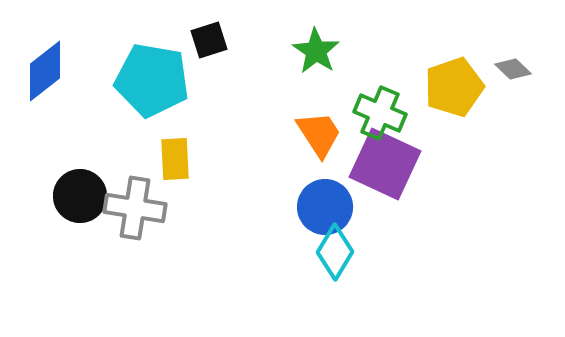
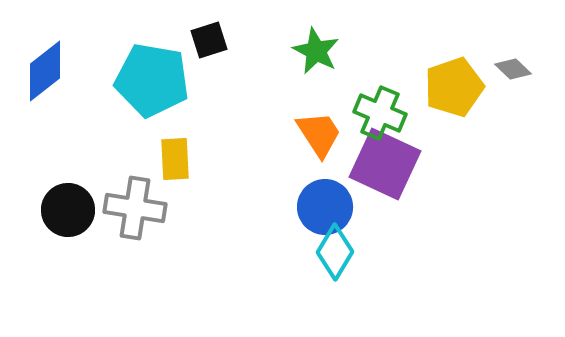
green star: rotated 6 degrees counterclockwise
black circle: moved 12 px left, 14 px down
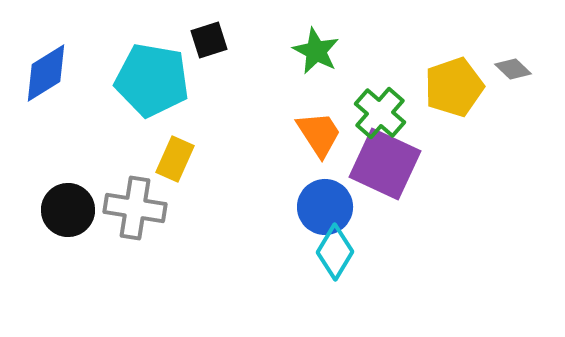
blue diamond: moved 1 px right, 2 px down; rotated 6 degrees clockwise
green cross: rotated 18 degrees clockwise
yellow rectangle: rotated 27 degrees clockwise
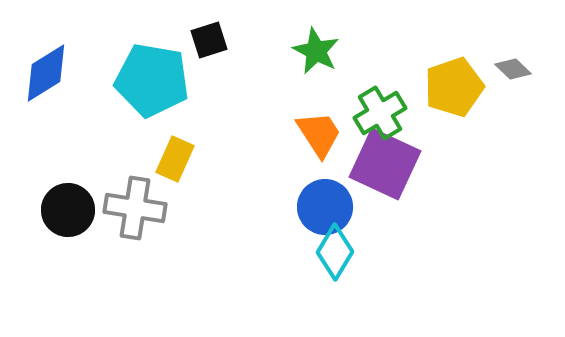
green cross: rotated 18 degrees clockwise
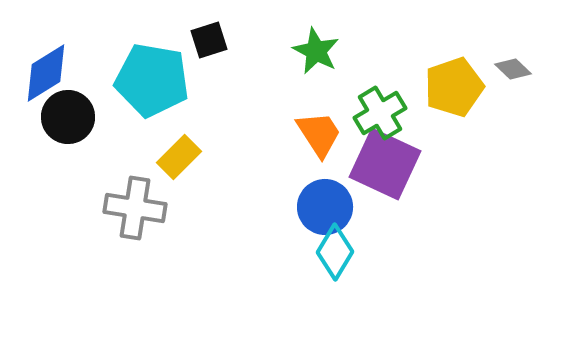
yellow rectangle: moved 4 px right, 2 px up; rotated 21 degrees clockwise
black circle: moved 93 px up
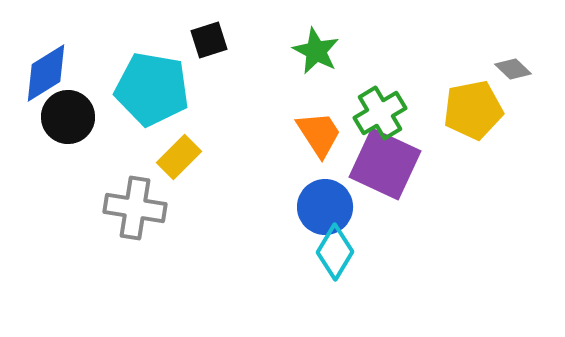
cyan pentagon: moved 9 px down
yellow pentagon: moved 19 px right, 23 px down; rotated 8 degrees clockwise
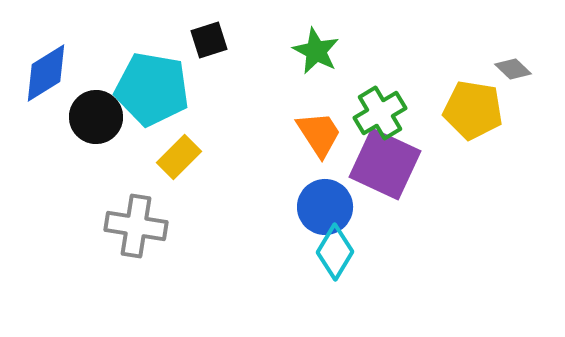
yellow pentagon: rotated 20 degrees clockwise
black circle: moved 28 px right
gray cross: moved 1 px right, 18 px down
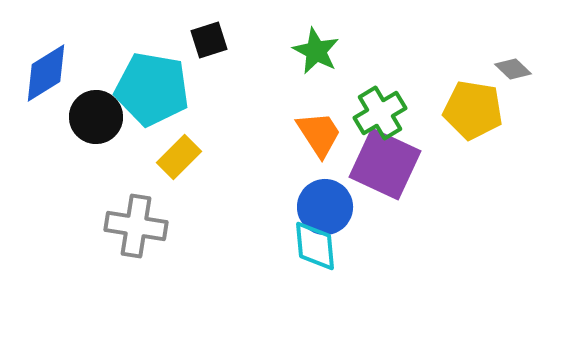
cyan diamond: moved 20 px left, 6 px up; rotated 36 degrees counterclockwise
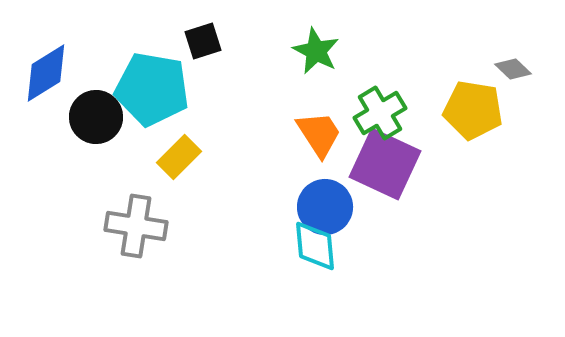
black square: moved 6 px left, 1 px down
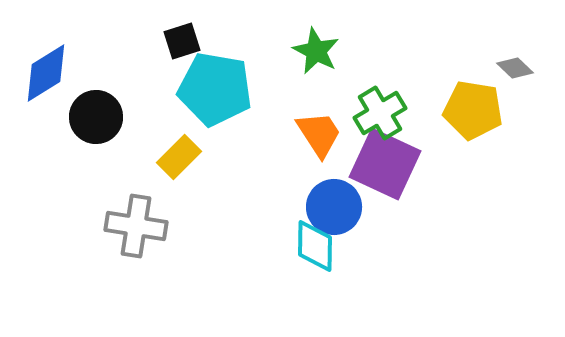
black square: moved 21 px left
gray diamond: moved 2 px right, 1 px up
cyan pentagon: moved 63 px right
blue circle: moved 9 px right
cyan diamond: rotated 6 degrees clockwise
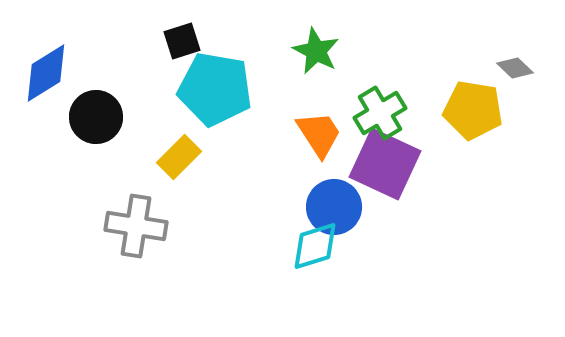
cyan diamond: rotated 72 degrees clockwise
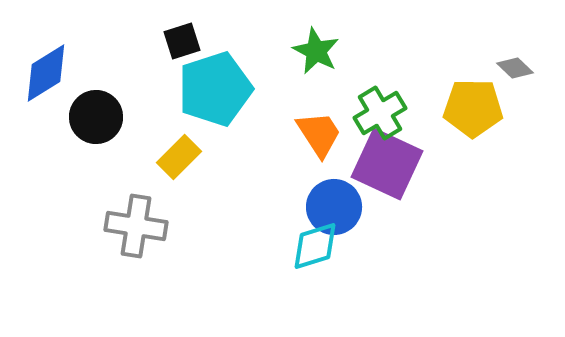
cyan pentagon: rotated 28 degrees counterclockwise
yellow pentagon: moved 2 px up; rotated 8 degrees counterclockwise
purple square: moved 2 px right
